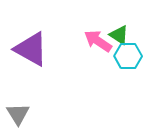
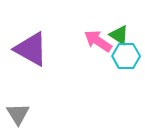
cyan hexagon: moved 2 px left
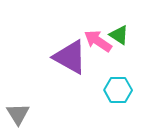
purple triangle: moved 39 px right, 8 px down
cyan hexagon: moved 8 px left, 34 px down
